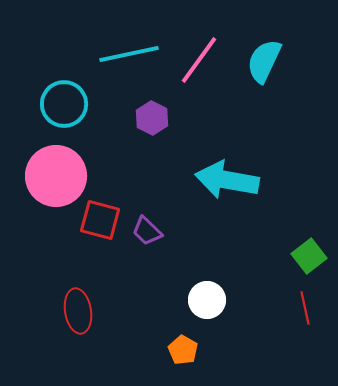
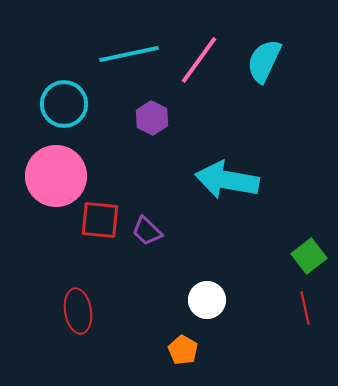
red square: rotated 9 degrees counterclockwise
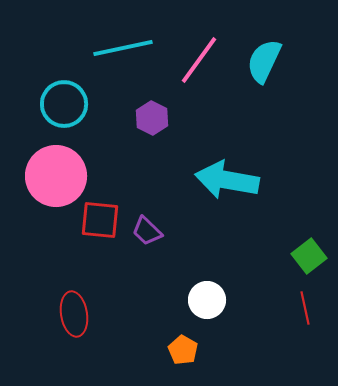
cyan line: moved 6 px left, 6 px up
red ellipse: moved 4 px left, 3 px down
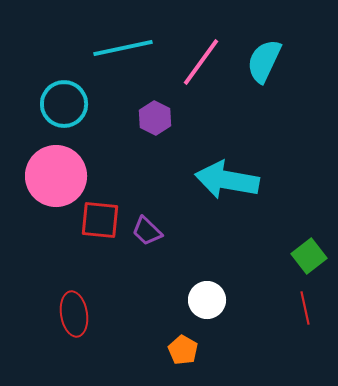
pink line: moved 2 px right, 2 px down
purple hexagon: moved 3 px right
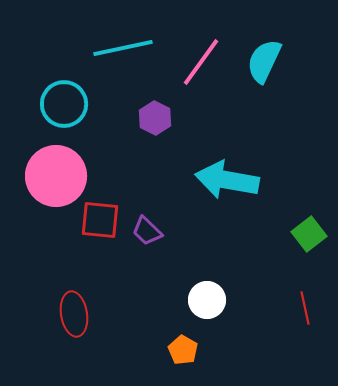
green square: moved 22 px up
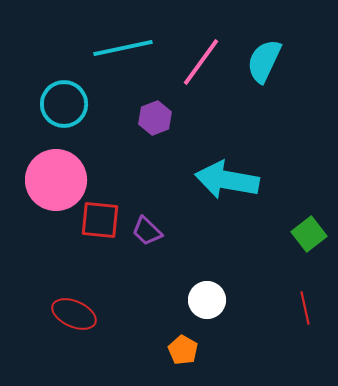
purple hexagon: rotated 12 degrees clockwise
pink circle: moved 4 px down
red ellipse: rotated 57 degrees counterclockwise
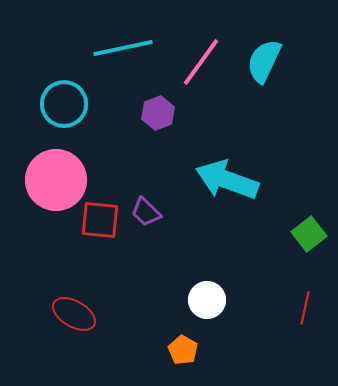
purple hexagon: moved 3 px right, 5 px up
cyan arrow: rotated 10 degrees clockwise
purple trapezoid: moved 1 px left, 19 px up
red line: rotated 24 degrees clockwise
red ellipse: rotated 6 degrees clockwise
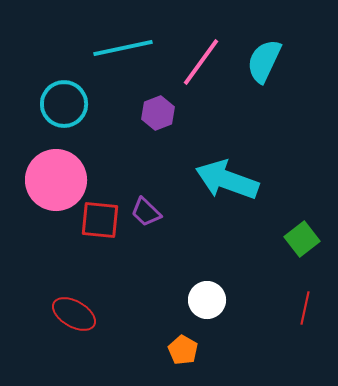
green square: moved 7 px left, 5 px down
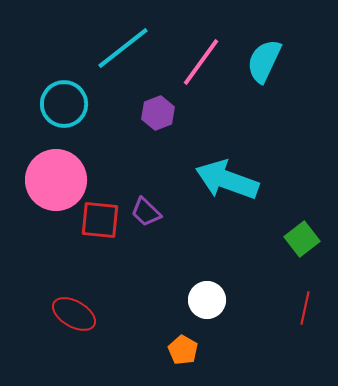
cyan line: rotated 26 degrees counterclockwise
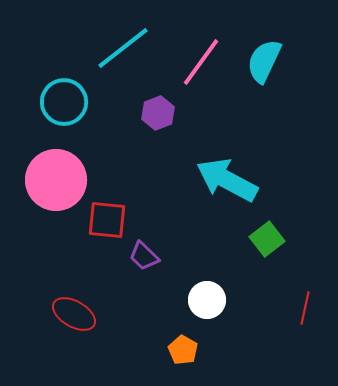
cyan circle: moved 2 px up
cyan arrow: rotated 8 degrees clockwise
purple trapezoid: moved 2 px left, 44 px down
red square: moved 7 px right
green square: moved 35 px left
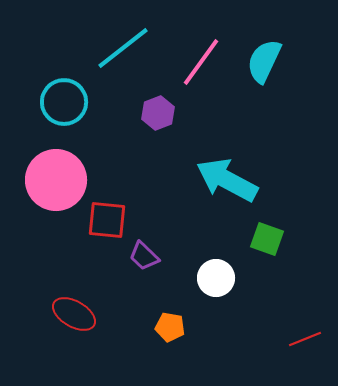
green square: rotated 32 degrees counterclockwise
white circle: moved 9 px right, 22 px up
red line: moved 31 px down; rotated 56 degrees clockwise
orange pentagon: moved 13 px left, 23 px up; rotated 20 degrees counterclockwise
